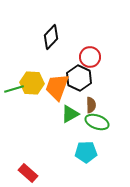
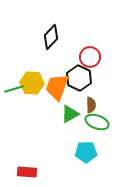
red rectangle: moved 1 px left, 1 px up; rotated 36 degrees counterclockwise
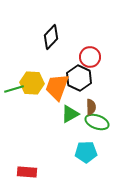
brown semicircle: moved 2 px down
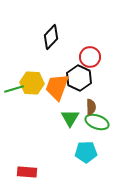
green triangle: moved 4 px down; rotated 30 degrees counterclockwise
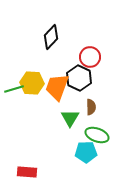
green ellipse: moved 13 px down
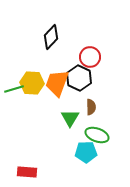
orange trapezoid: moved 4 px up
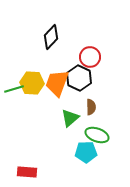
green triangle: rotated 18 degrees clockwise
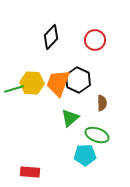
red circle: moved 5 px right, 17 px up
black hexagon: moved 1 px left, 2 px down
orange trapezoid: moved 1 px right
brown semicircle: moved 11 px right, 4 px up
cyan pentagon: moved 1 px left, 3 px down
red rectangle: moved 3 px right
